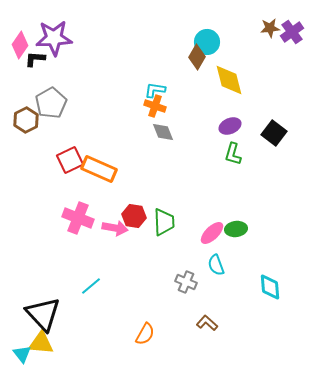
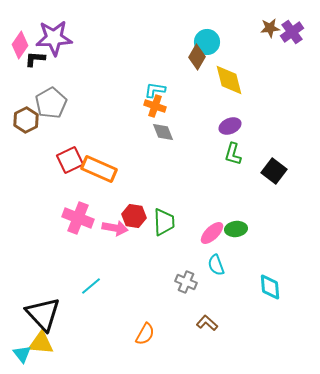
black square: moved 38 px down
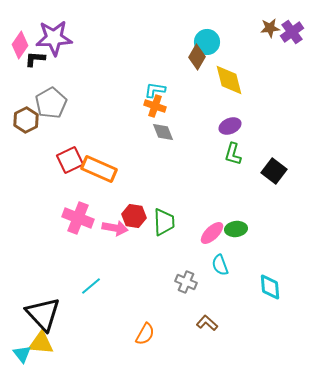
cyan semicircle: moved 4 px right
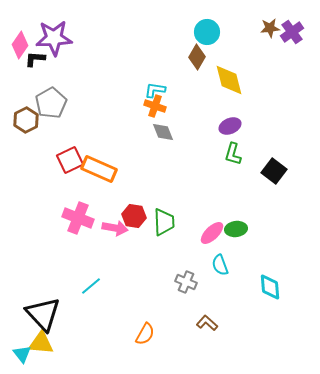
cyan circle: moved 10 px up
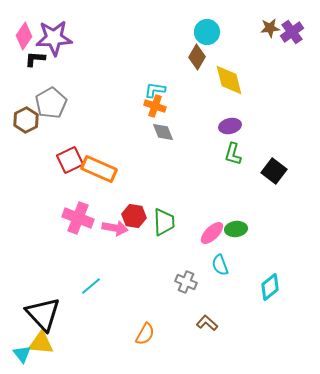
pink diamond: moved 4 px right, 9 px up
purple ellipse: rotated 10 degrees clockwise
cyan diamond: rotated 56 degrees clockwise
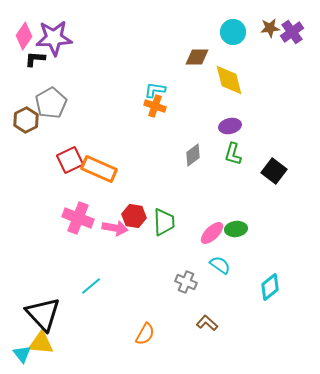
cyan circle: moved 26 px right
brown diamond: rotated 60 degrees clockwise
gray diamond: moved 30 px right, 23 px down; rotated 75 degrees clockwise
cyan semicircle: rotated 145 degrees clockwise
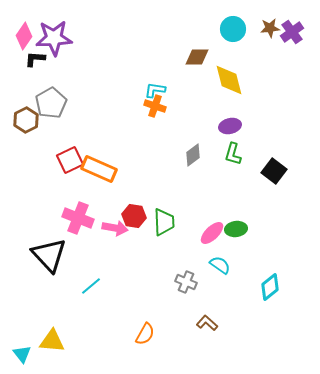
cyan circle: moved 3 px up
black triangle: moved 6 px right, 59 px up
yellow triangle: moved 11 px right, 2 px up
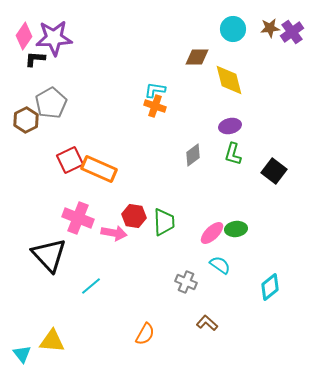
pink arrow: moved 1 px left, 5 px down
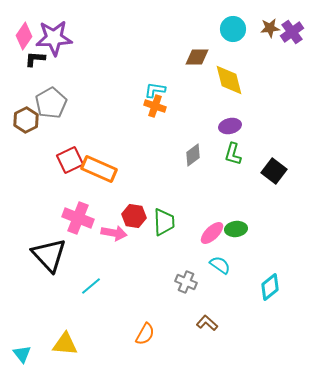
yellow triangle: moved 13 px right, 3 px down
